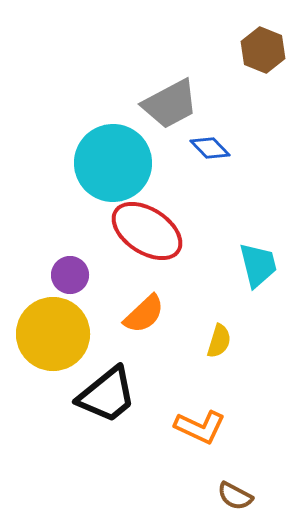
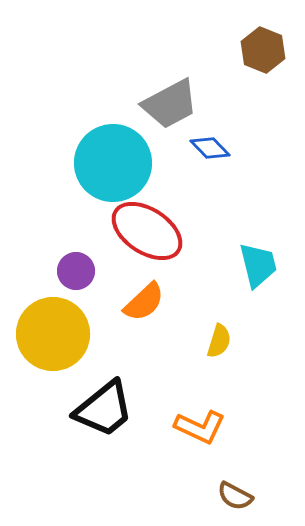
purple circle: moved 6 px right, 4 px up
orange semicircle: moved 12 px up
black trapezoid: moved 3 px left, 14 px down
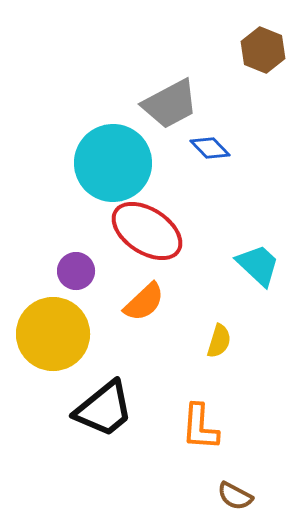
cyan trapezoid: rotated 33 degrees counterclockwise
orange L-shape: rotated 69 degrees clockwise
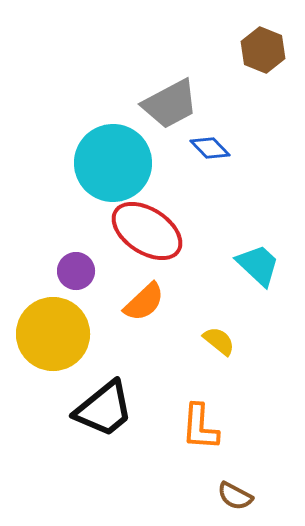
yellow semicircle: rotated 68 degrees counterclockwise
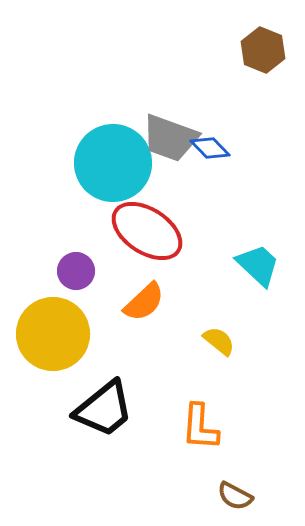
gray trapezoid: moved 34 px down; rotated 48 degrees clockwise
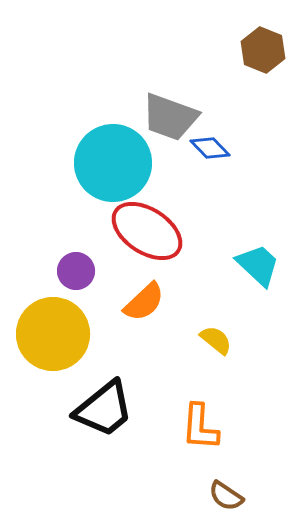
gray trapezoid: moved 21 px up
yellow semicircle: moved 3 px left, 1 px up
brown semicircle: moved 9 px left; rotated 6 degrees clockwise
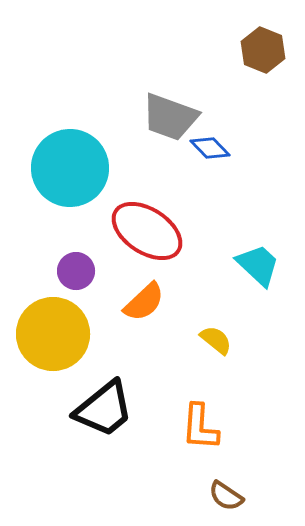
cyan circle: moved 43 px left, 5 px down
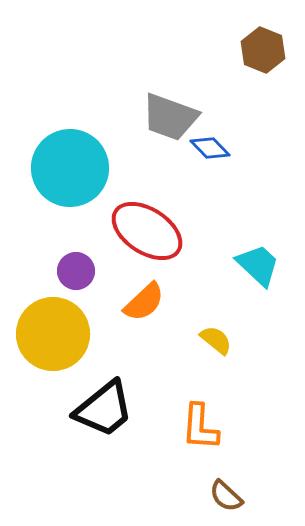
brown semicircle: rotated 9 degrees clockwise
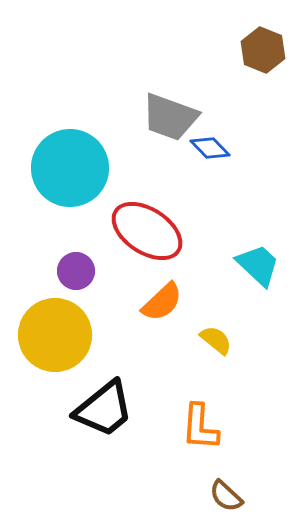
orange semicircle: moved 18 px right
yellow circle: moved 2 px right, 1 px down
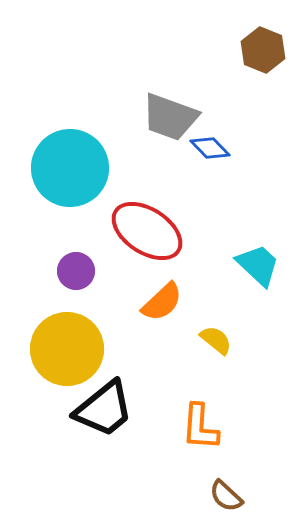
yellow circle: moved 12 px right, 14 px down
